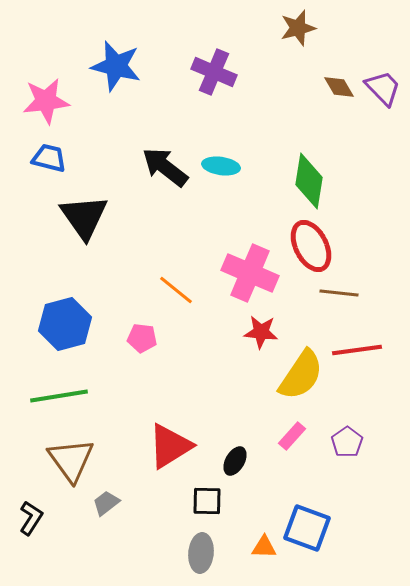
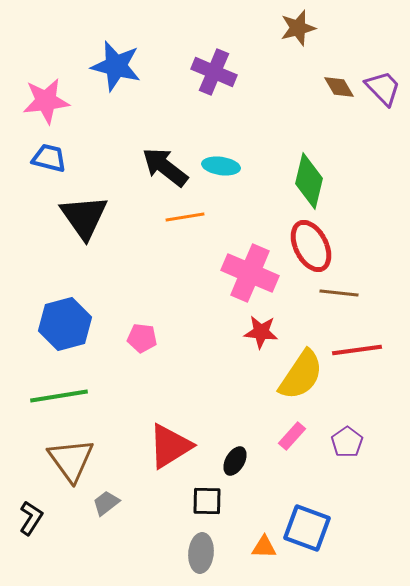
green diamond: rotated 4 degrees clockwise
orange line: moved 9 px right, 73 px up; rotated 48 degrees counterclockwise
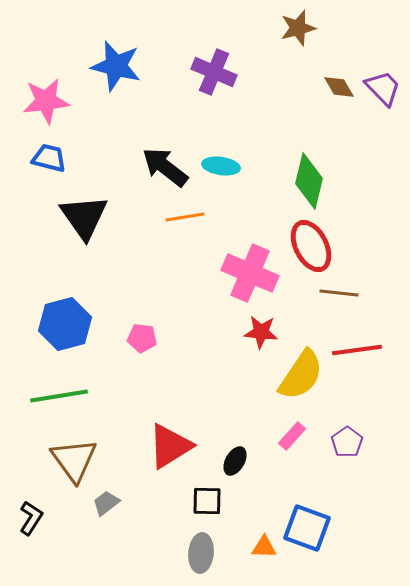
brown triangle: moved 3 px right
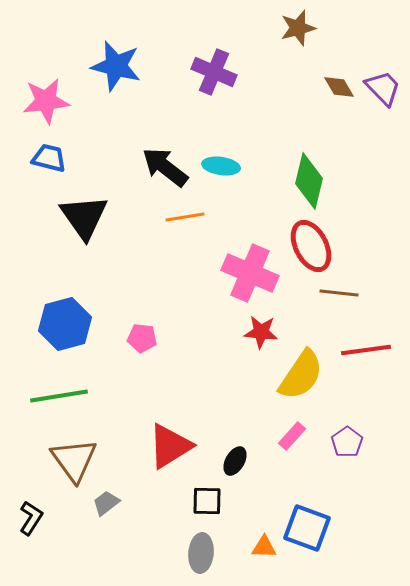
red line: moved 9 px right
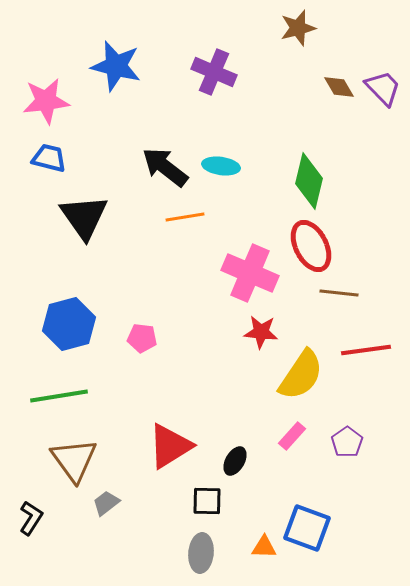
blue hexagon: moved 4 px right
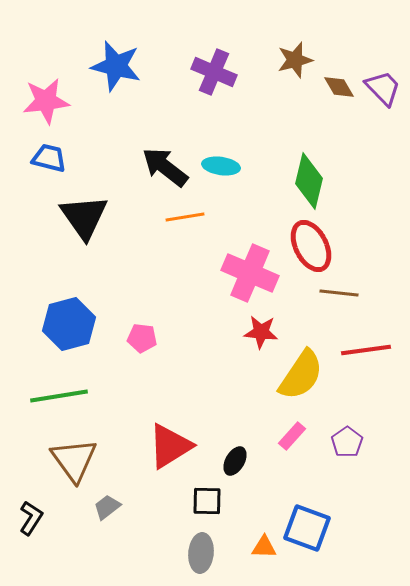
brown star: moved 3 px left, 32 px down
gray trapezoid: moved 1 px right, 4 px down
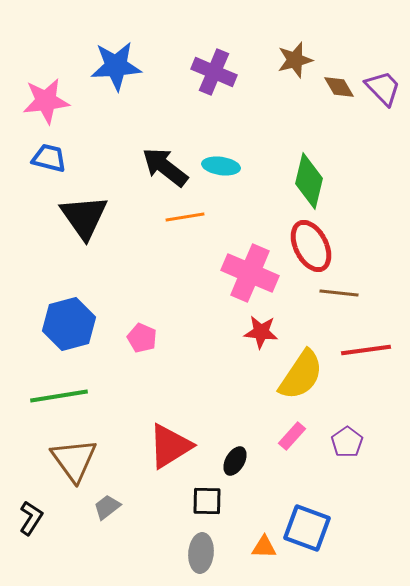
blue star: rotated 18 degrees counterclockwise
pink pentagon: rotated 16 degrees clockwise
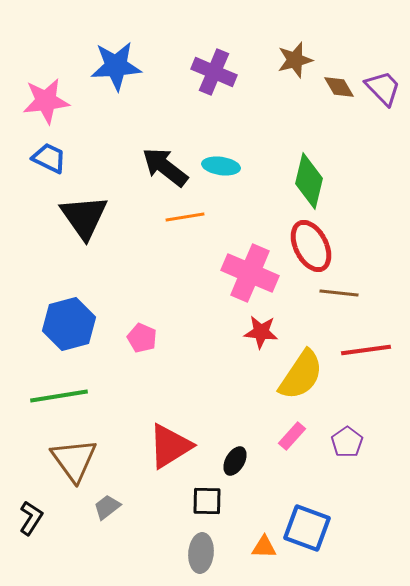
blue trapezoid: rotated 12 degrees clockwise
